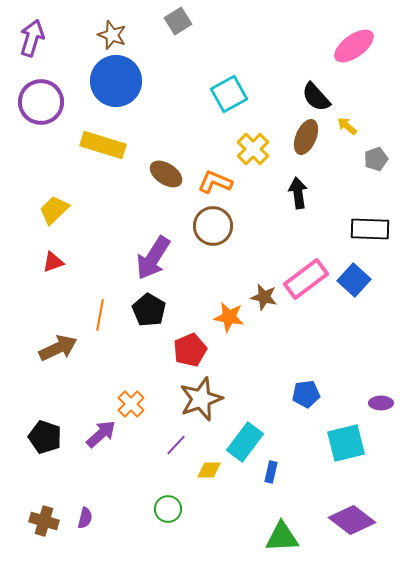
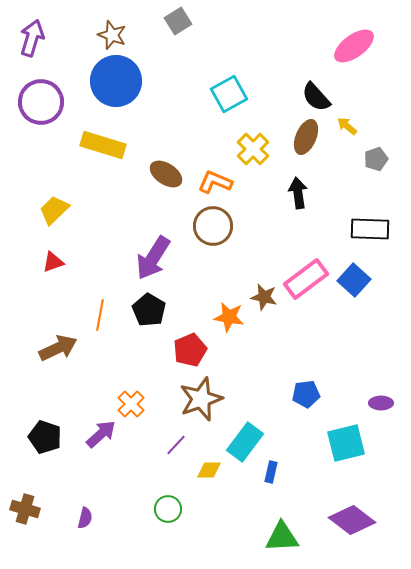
brown cross at (44, 521): moved 19 px left, 12 px up
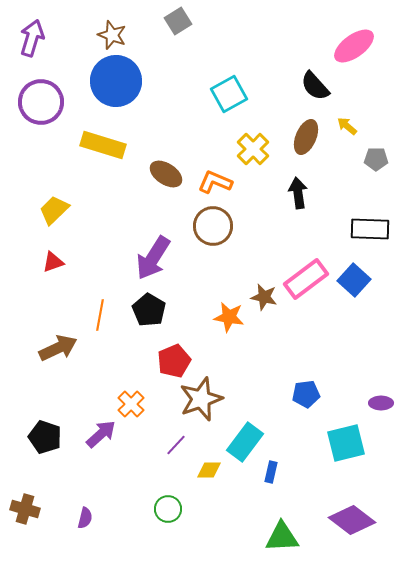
black semicircle at (316, 97): moved 1 px left, 11 px up
gray pentagon at (376, 159): rotated 20 degrees clockwise
red pentagon at (190, 350): moved 16 px left, 11 px down
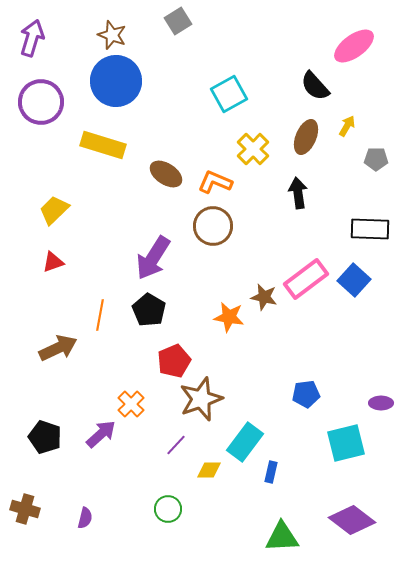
yellow arrow at (347, 126): rotated 80 degrees clockwise
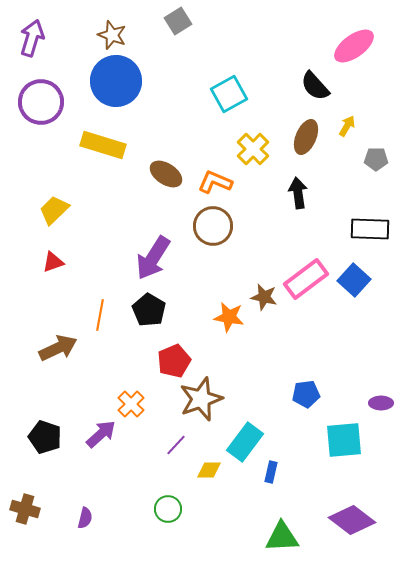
cyan square at (346, 443): moved 2 px left, 3 px up; rotated 9 degrees clockwise
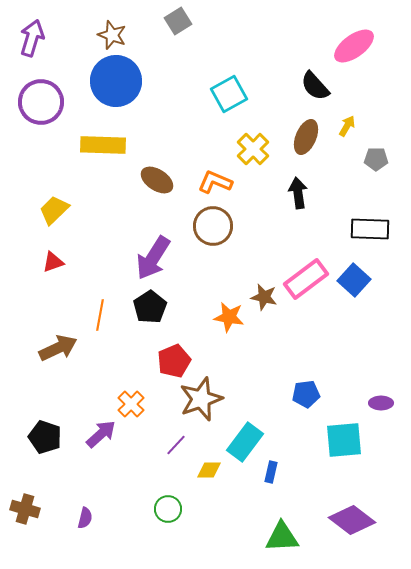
yellow rectangle at (103, 145): rotated 15 degrees counterclockwise
brown ellipse at (166, 174): moved 9 px left, 6 px down
black pentagon at (149, 310): moved 1 px right, 3 px up; rotated 8 degrees clockwise
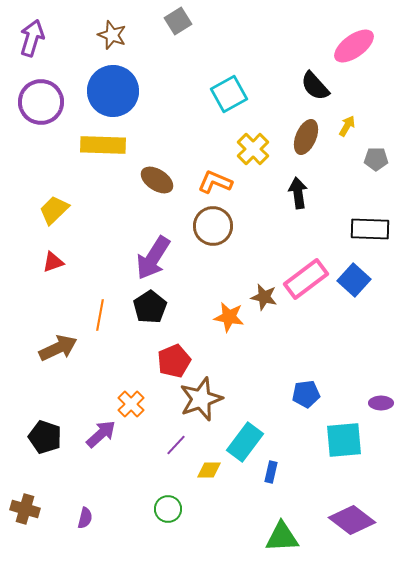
blue circle at (116, 81): moved 3 px left, 10 px down
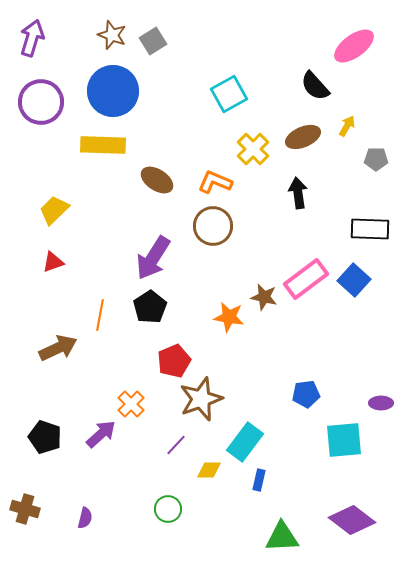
gray square at (178, 21): moved 25 px left, 20 px down
brown ellipse at (306, 137): moved 3 px left; rotated 44 degrees clockwise
blue rectangle at (271, 472): moved 12 px left, 8 px down
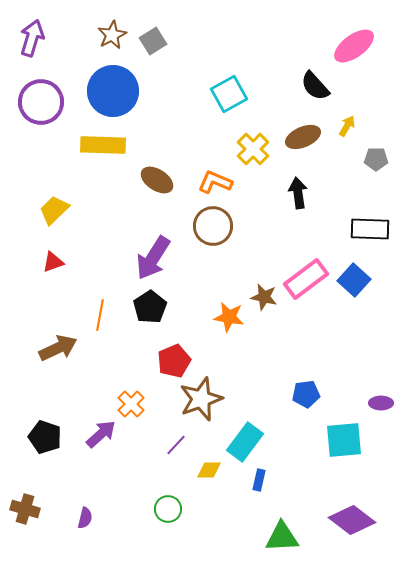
brown star at (112, 35): rotated 24 degrees clockwise
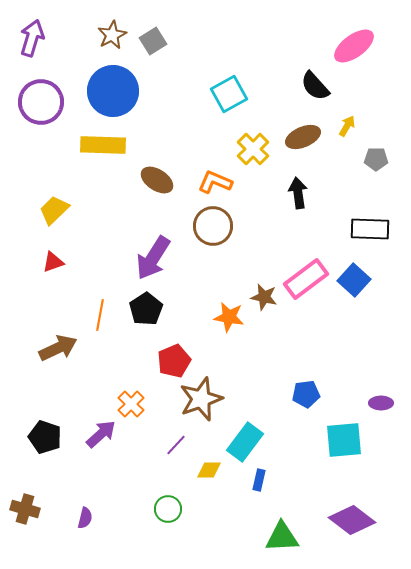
black pentagon at (150, 307): moved 4 px left, 2 px down
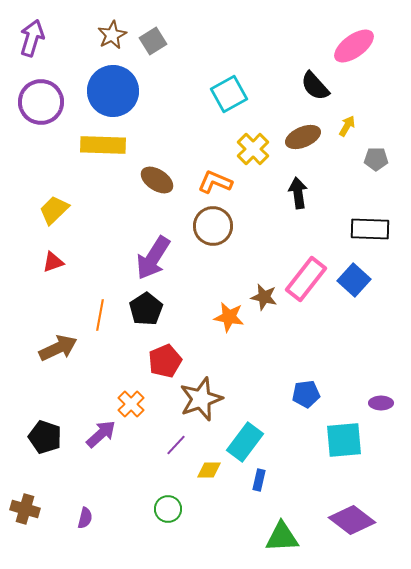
pink rectangle at (306, 279): rotated 15 degrees counterclockwise
red pentagon at (174, 361): moved 9 px left
